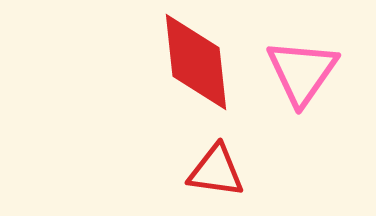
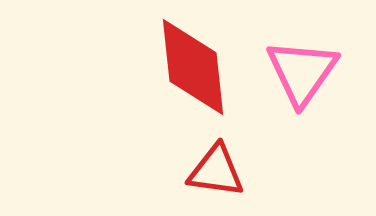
red diamond: moved 3 px left, 5 px down
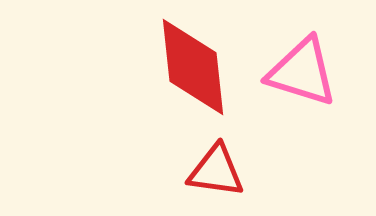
pink triangle: rotated 48 degrees counterclockwise
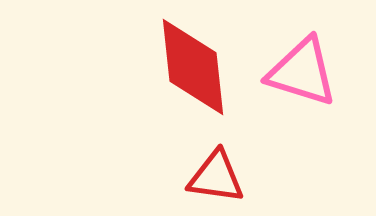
red triangle: moved 6 px down
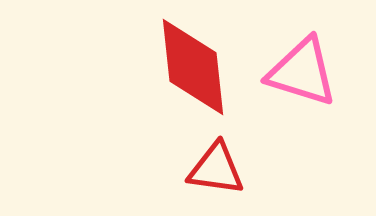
red triangle: moved 8 px up
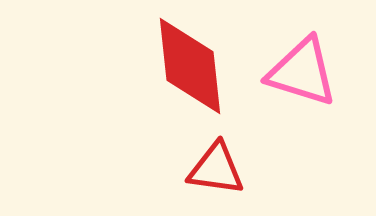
red diamond: moved 3 px left, 1 px up
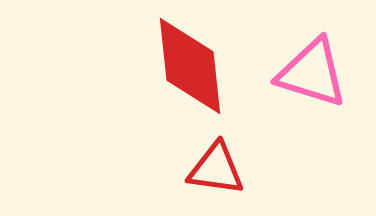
pink triangle: moved 10 px right, 1 px down
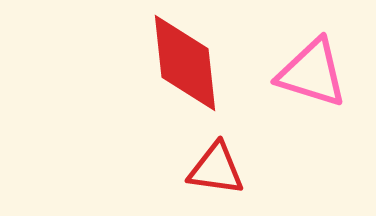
red diamond: moved 5 px left, 3 px up
